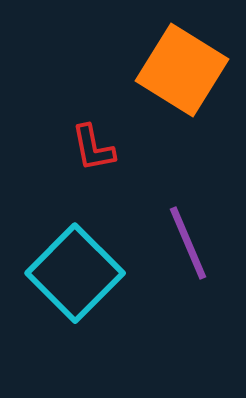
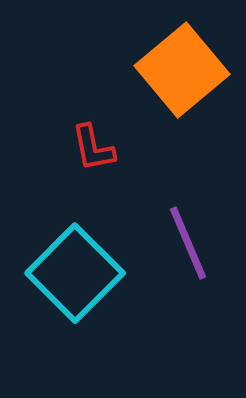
orange square: rotated 18 degrees clockwise
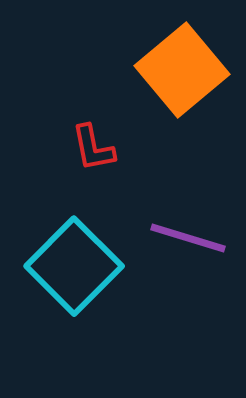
purple line: moved 5 px up; rotated 50 degrees counterclockwise
cyan square: moved 1 px left, 7 px up
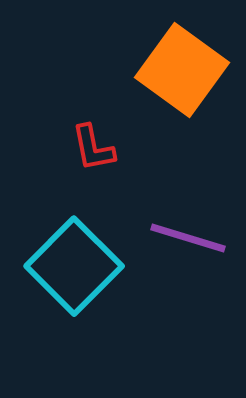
orange square: rotated 14 degrees counterclockwise
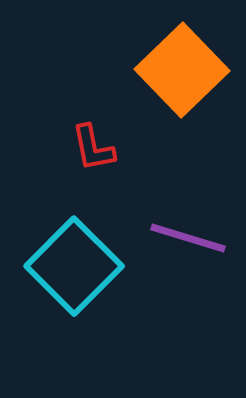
orange square: rotated 10 degrees clockwise
